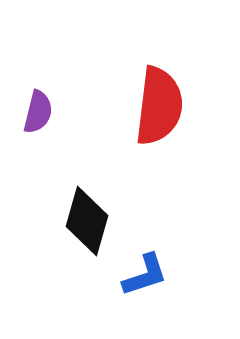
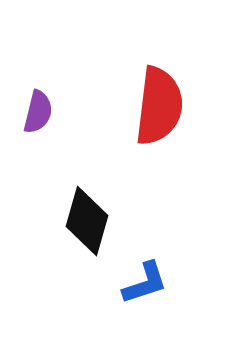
blue L-shape: moved 8 px down
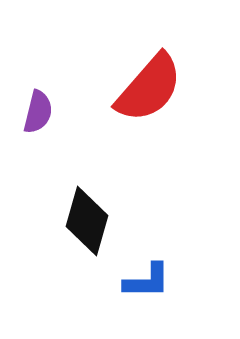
red semicircle: moved 10 px left, 18 px up; rotated 34 degrees clockwise
blue L-shape: moved 2 px right, 2 px up; rotated 18 degrees clockwise
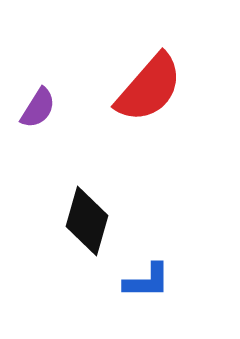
purple semicircle: moved 4 px up; rotated 18 degrees clockwise
